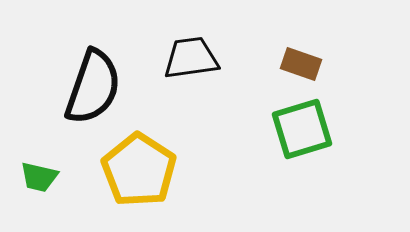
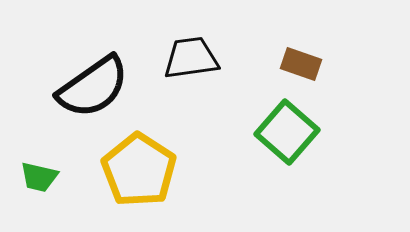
black semicircle: rotated 36 degrees clockwise
green square: moved 15 px left, 3 px down; rotated 32 degrees counterclockwise
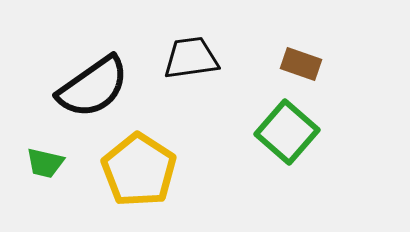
green trapezoid: moved 6 px right, 14 px up
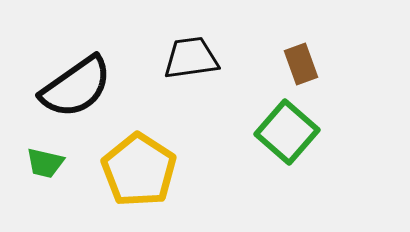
brown rectangle: rotated 51 degrees clockwise
black semicircle: moved 17 px left
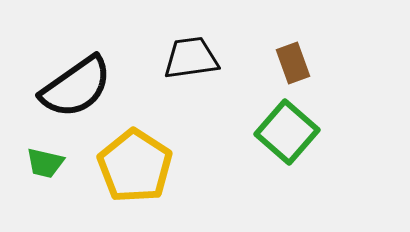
brown rectangle: moved 8 px left, 1 px up
yellow pentagon: moved 4 px left, 4 px up
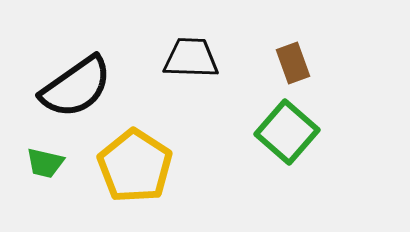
black trapezoid: rotated 10 degrees clockwise
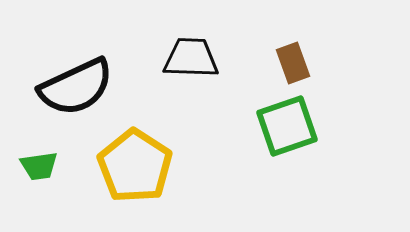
black semicircle: rotated 10 degrees clockwise
green square: moved 6 px up; rotated 30 degrees clockwise
green trapezoid: moved 6 px left, 3 px down; rotated 21 degrees counterclockwise
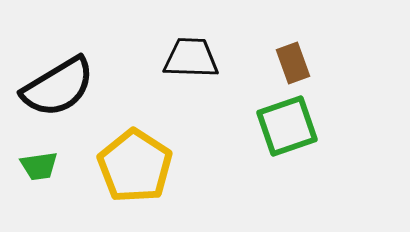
black semicircle: moved 18 px left; rotated 6 degrees counterclockwise
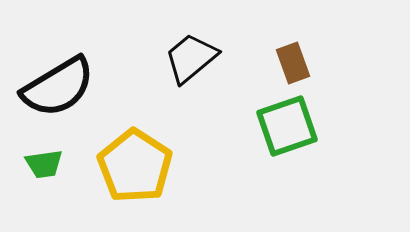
black trapezoid: rotated 42 degrees counterclockwise
green trapezoid: moved 5 px right, 2 px up
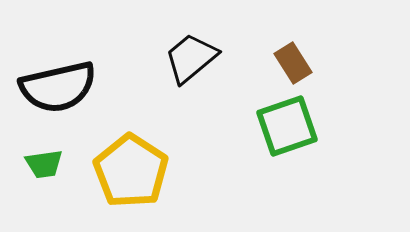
brown rectangle: rotated 12 degrees counterclockwise
black semicircle: rotated 18 degrees clockwise
yellow pentagon: moved 4 px left, 5 px down
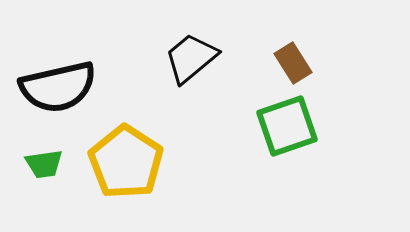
yellow pentagon: moved 5 px left, 9 px up
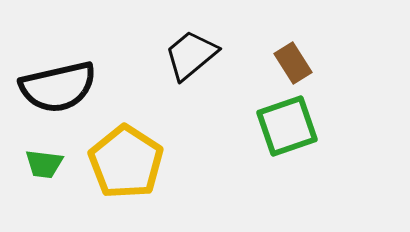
black trapezoid: moved 3 px up
green trapezoid: rotated 15 degrees clockwise
